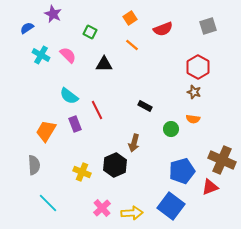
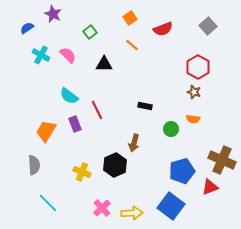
gray square: rotated 24 degrees counterclockwise
green square: rotated 24 degrees clockwise
black rectangle: rotated 16 degrees counterclockwise
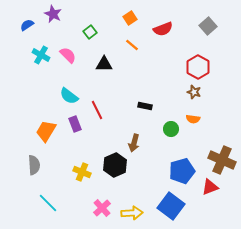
blue semicircle: moved 3 px up
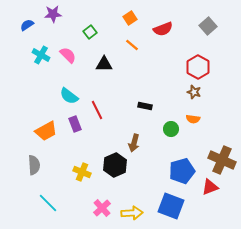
purple star: rotated 30 degrees counterclockwise
orange trapezoid: rotated 150 degrees counterclockwise
blue square: rotated 16 degrees counterclockwise
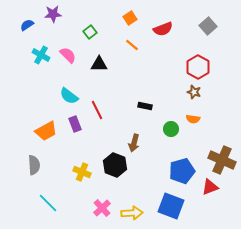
black triangle: moved 5 px left
black hexagon: rotated 15 degrees counterclockwise
